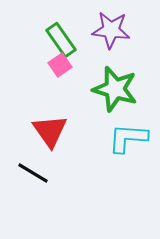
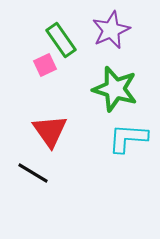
purple star: rotated 30 degrees counterclockwise
pink square: moved 15 px left; rotated 10 degrees clockwise
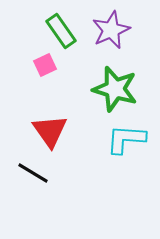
green rectangle: moved 9 px up
cyan L-shape: moved 2 px left, 1 px down
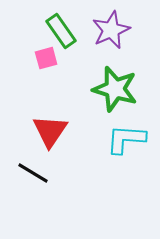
pink square: moved 1 px right, 7 px up; rotated 10 degrees clockwise
red triangle: rotated 9 degrees clockwise
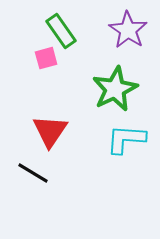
purple star: moved 17 px right; rotated 15 degrees counterclockwise
green star: rotated 30 degrees clockwise
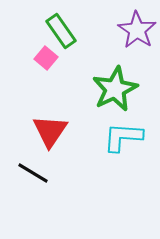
purple star: moved 9 px right
pink square: rotated 35 degrees counterclockwise
cyan L-shape: moved 3 px left, 2 px up
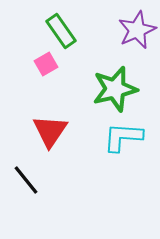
purple star: rotated 15 degrees clockwise
pink square: moved 6 px down; rotated 20 degrees clockwise
green star: rotated 12 degrees clockwise
black line: moved 7 px left, 7 px down; rotated 20 degrees clockwise
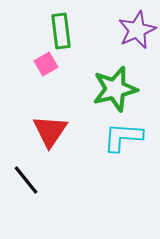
green rectangle: rotated 28 degrees clockwise
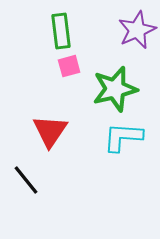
pink square: moved 23 px right, 2 px down; rotated 15 degrees clockwise
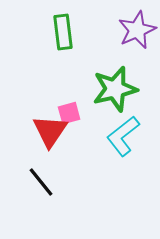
green rectangle: moved 2 px right, 1 px down
pink square: moved 47 px down
cyan L-shape: moved 1 px up; rotated 42 degrees counterclockwise
black line: moved 15 px right, 2 px down
